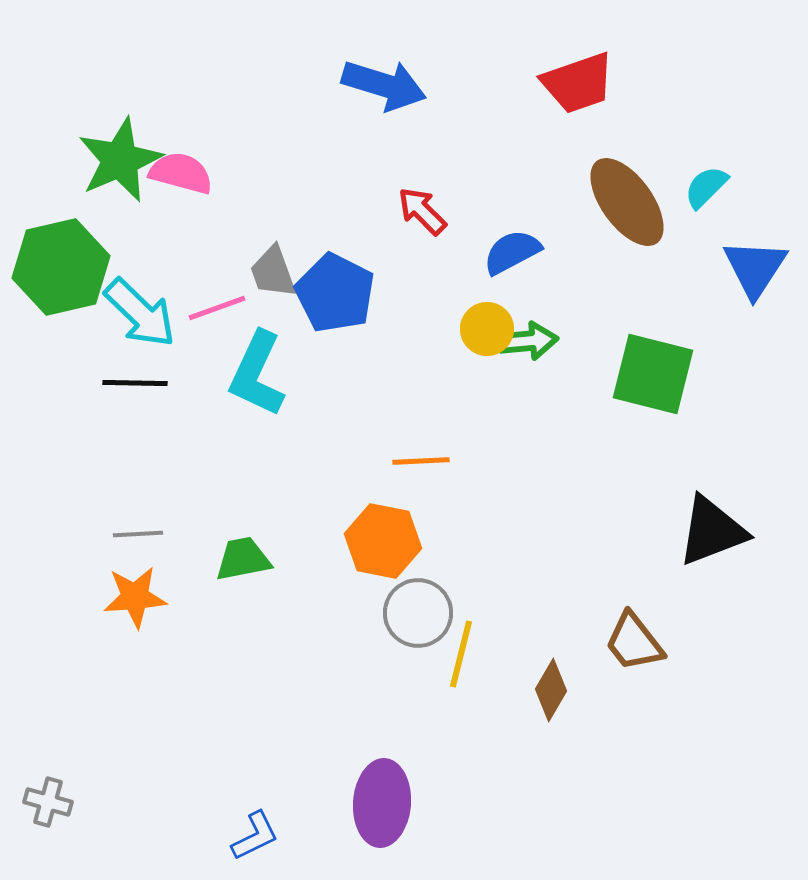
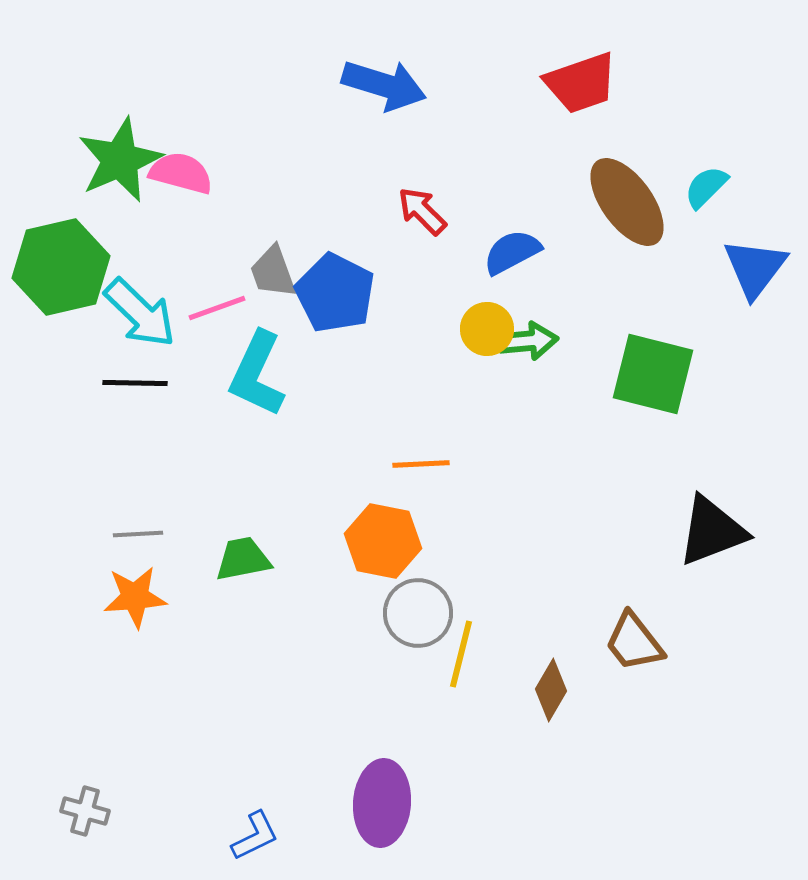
red trapezoid: moved 3 px right
blue triangle: rotated 4 degrees clockwise
orange line: moved 3 px down
gray cross: moved 37 px right, 9 px down
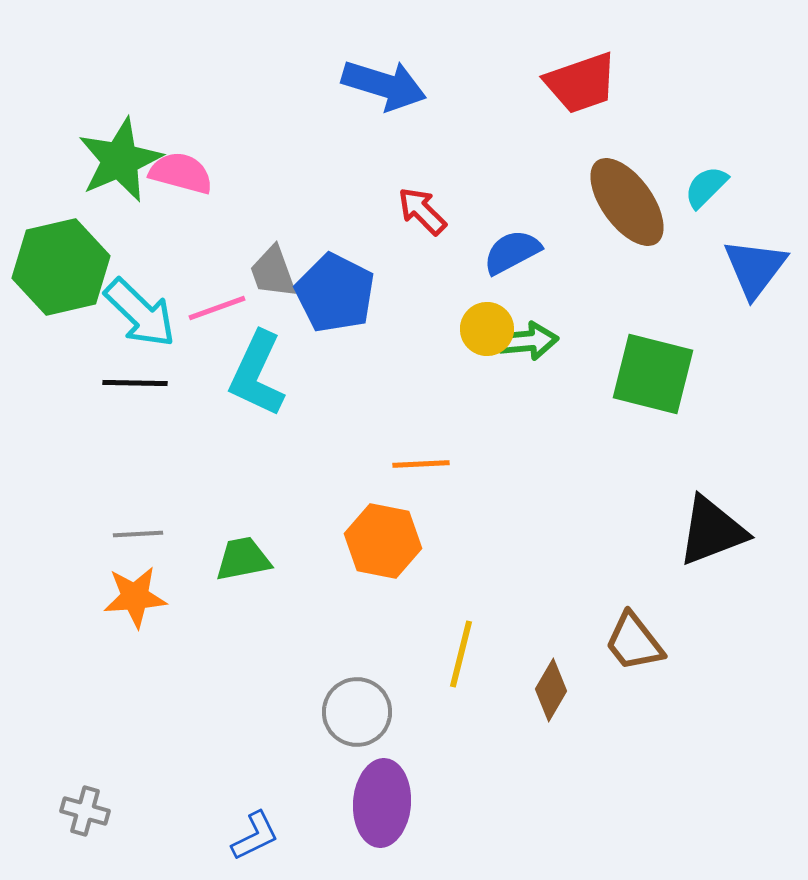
gray circle: moved 61 px left, 99 px down
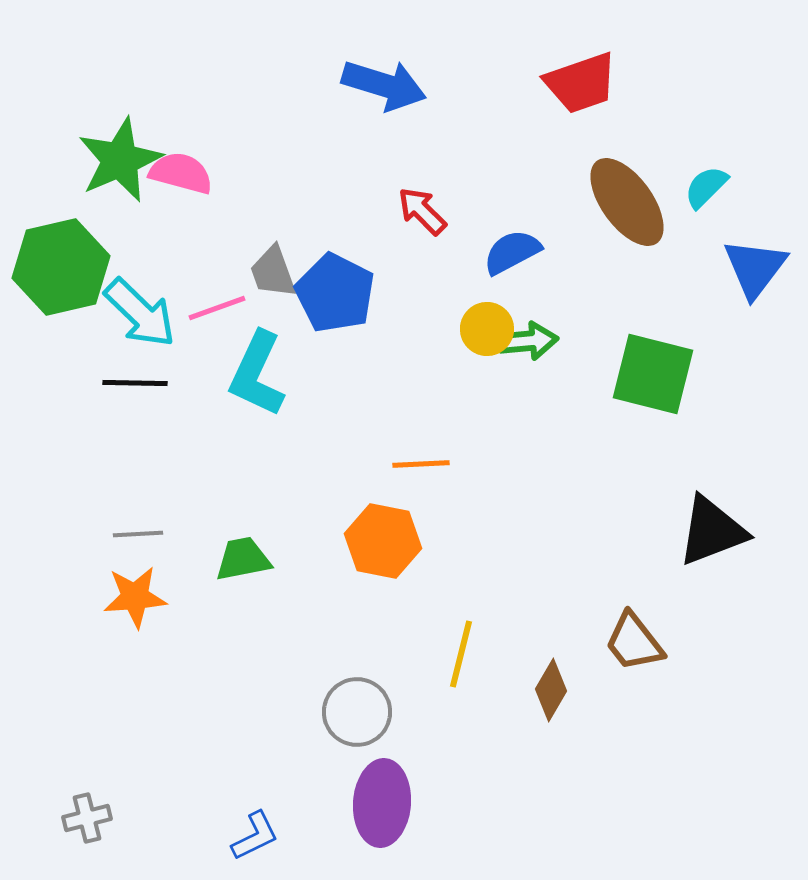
gray cross: moved 2 px right, 7 px down; rotated 30 degrees counterclockwise
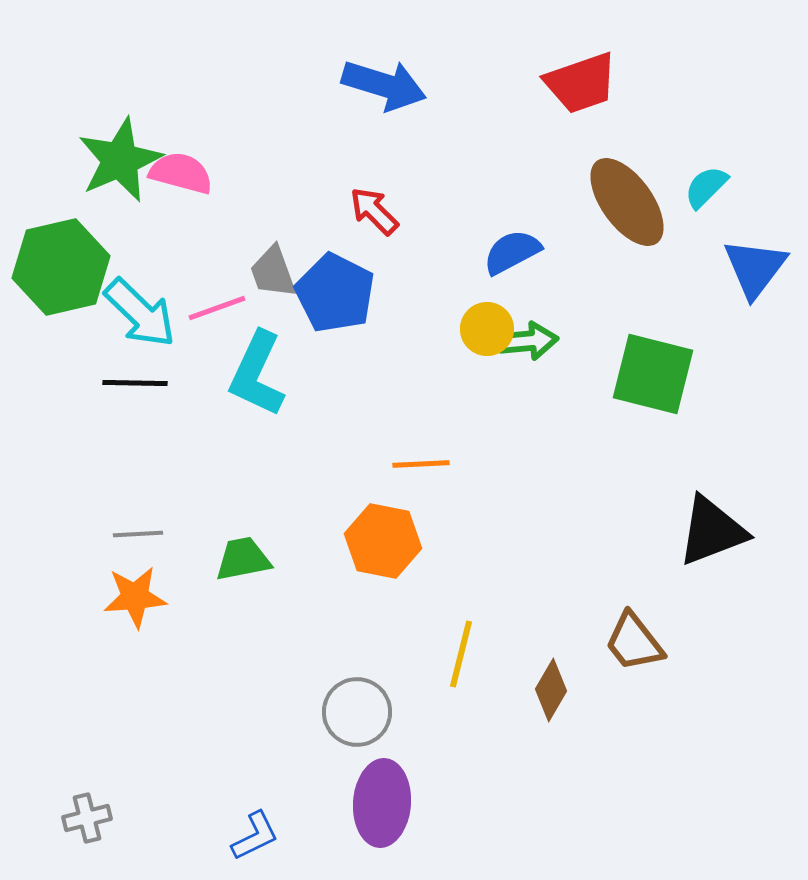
red arrow: moved 48 px left
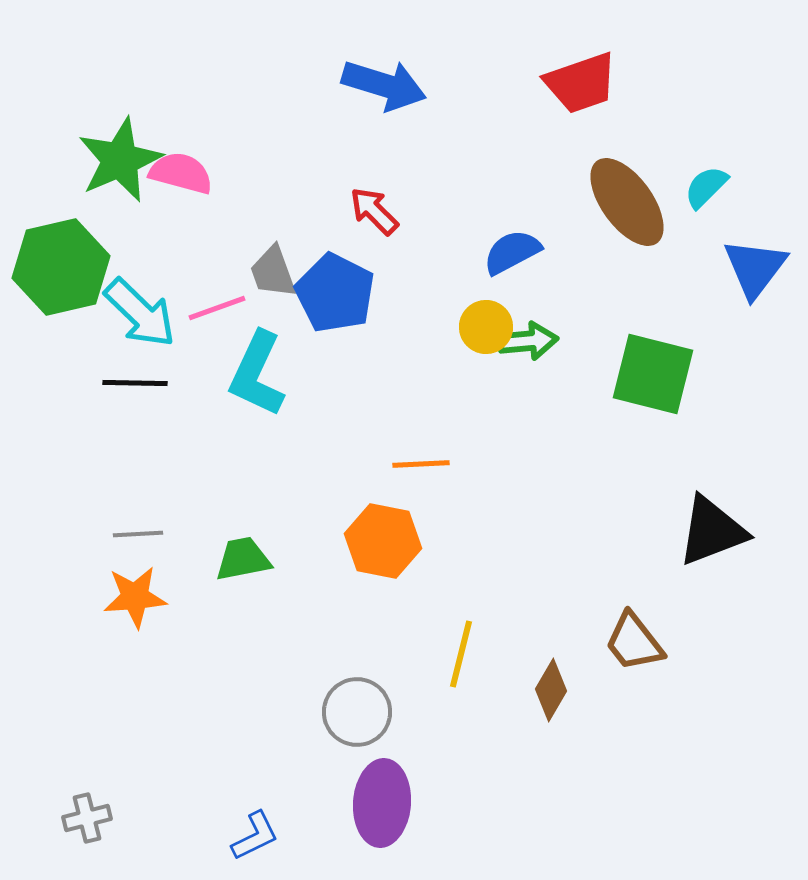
yellow circle: moved 1 px left, 2 px up
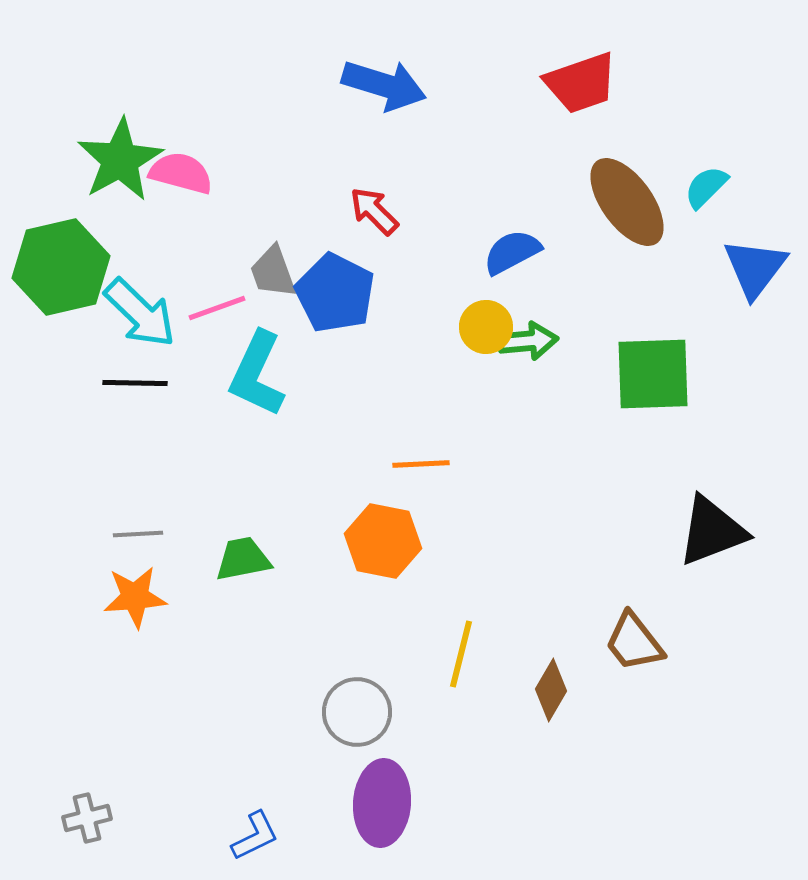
green star: rotated 6 degrees counterclockwise
green square: rotated 16 degrees counterclockwise
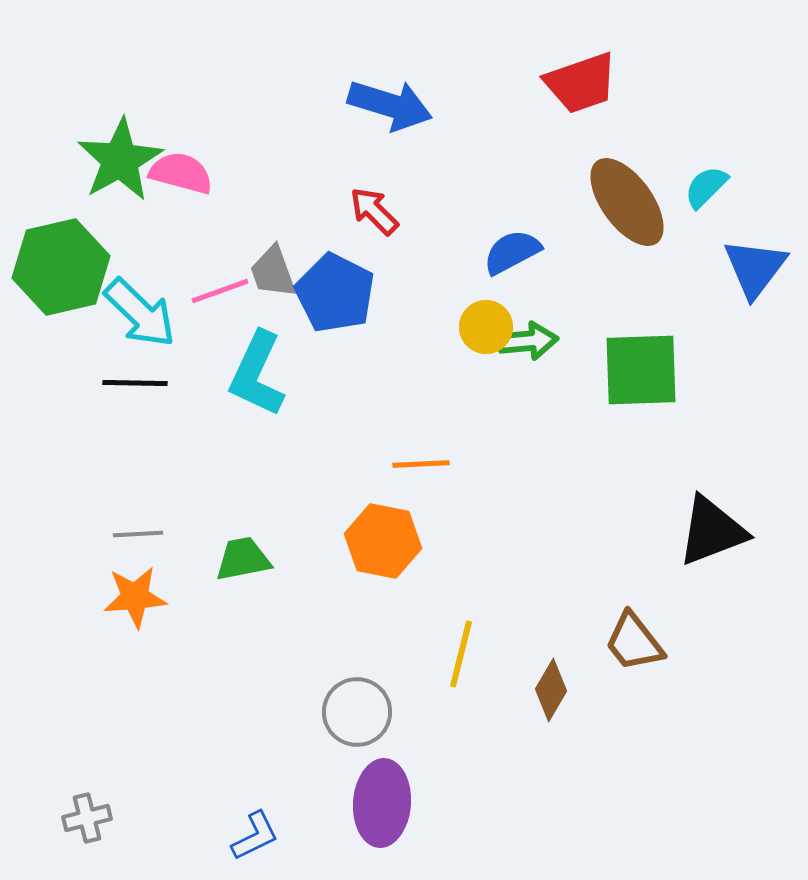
blue arrow: moved 6 px right, 20 px down
pink line: moved 3 px right, 17 px up
green square: moved 12 px left, 4 px up
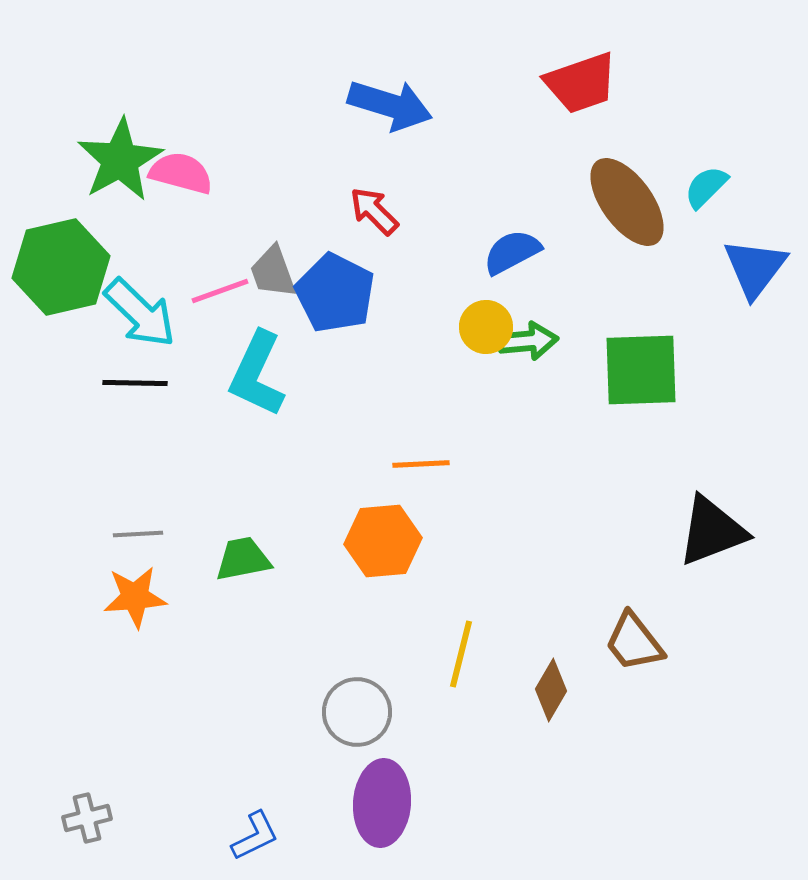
orange hexagon: rotated 16 degrees counterclockwise
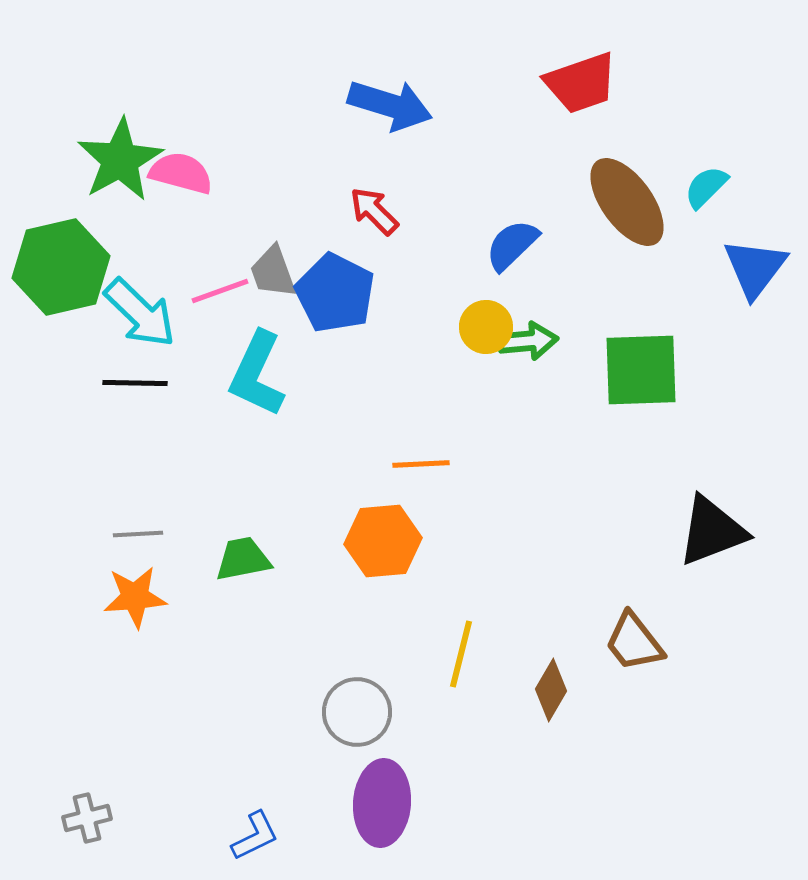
blue semicircle: moved 7 px up; rotated 16 degrees counterclockwise
